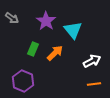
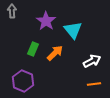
gray arrow: moved 7 px up; rotated 128 degrees counterclockwise
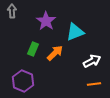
cyan triangle: moved 2 px right, 2 px down; rotated 48 degrees clockwise
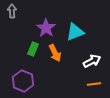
purple star: moved 7 px down
orange arrow: rotated 108 degrees clockwise
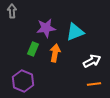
purple star: rotated 30 degrees clockwise
orange arrow: rotated 144 degrees counterclockwise
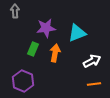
gray arrow: moved 3 px right
cyan triangle: moved 2 px right, 1 px down
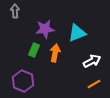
purple star: moved 1 px left, 1 px down
green rectangle: moved 1 px right, 1 px down
orange line: rotated 24 degrees counterclockwise
